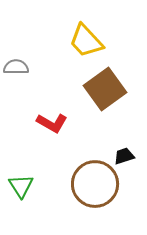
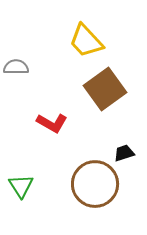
black trapezoid: moved 3 px up
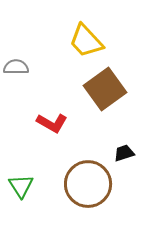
brown circle: moved 7 px left
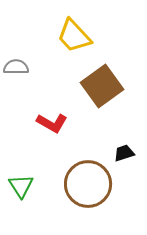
yellow trapezoid: moved 12 px left, 5 px up
brown square: moved 3 px left, 3 px up
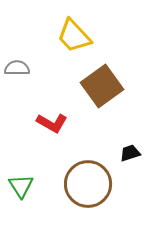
gray semicircle: moved 1 px right, 1 px down
black trapezoid: moved 6 px right
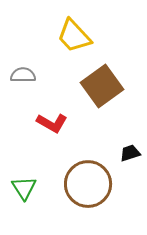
gray semicircle: moved 6 px right, 7 px down
green triangle: moved 3 px right, 2 px down
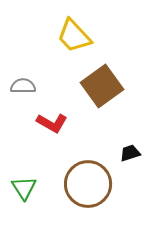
gray semicircle: moved 11 px down
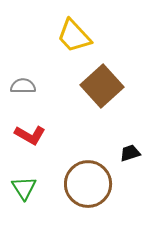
brown square: rotated 6 degrees counterclockwise
red L-shape: moved 22 px left, 12 px down
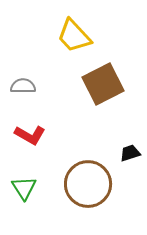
brown square: moved 1 px right, 2 px up; rotated 15 degrees clockwise
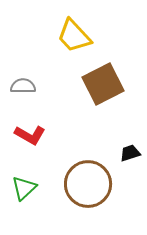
green triangle: rotated 20 degrees clockwise
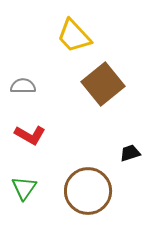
brown square: rotated 12 degrees counterclockwise
brown circle: moved 7 px down
green triangle: rotated 12 degrees counterclockwise
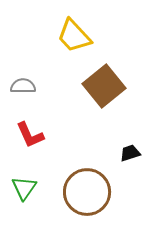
brown square: moved 1 px right, 2 px down
red L-shape: rotated 36 degrees clockwise
brown circle: moved 1 px left, 1 px down
